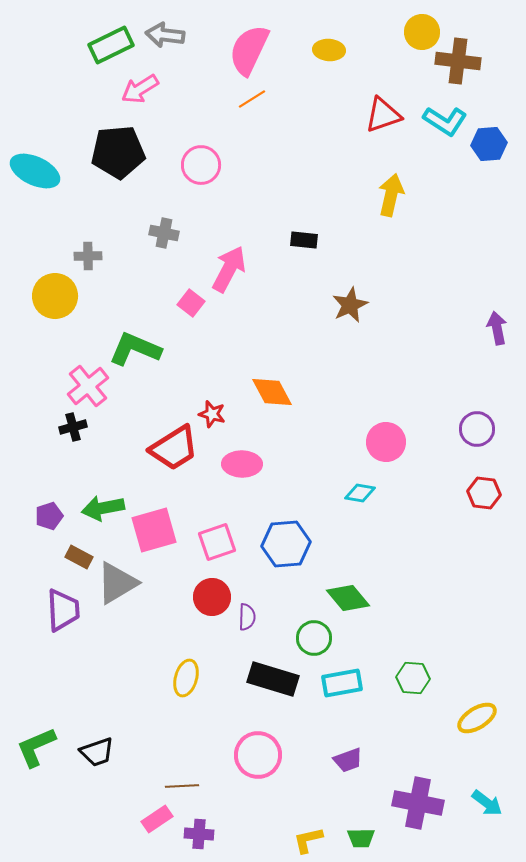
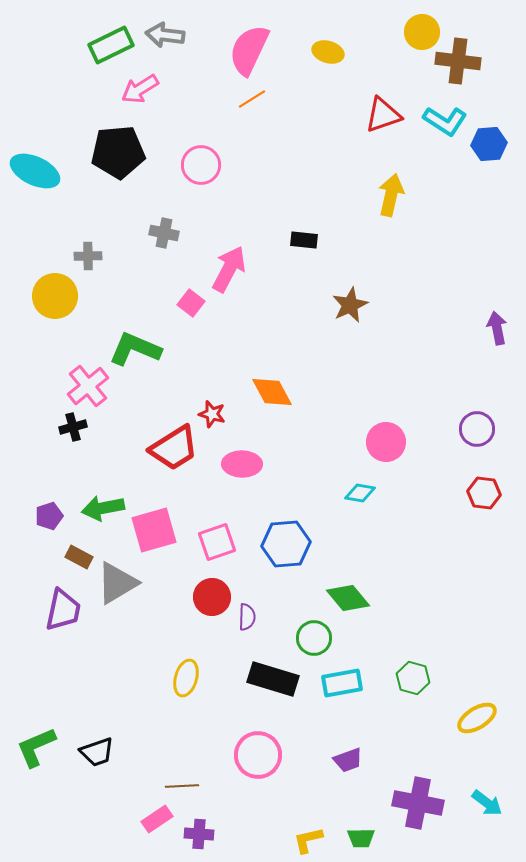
yellow ellipse at (329, 50): moved 1 px left, 2 px down; rotated 12 degrees clockwise
purple trapezoid at (63, 610): rotated 15 degrees clockwise
green hexagon at (413, 678): rotated 12 degrees clockwise
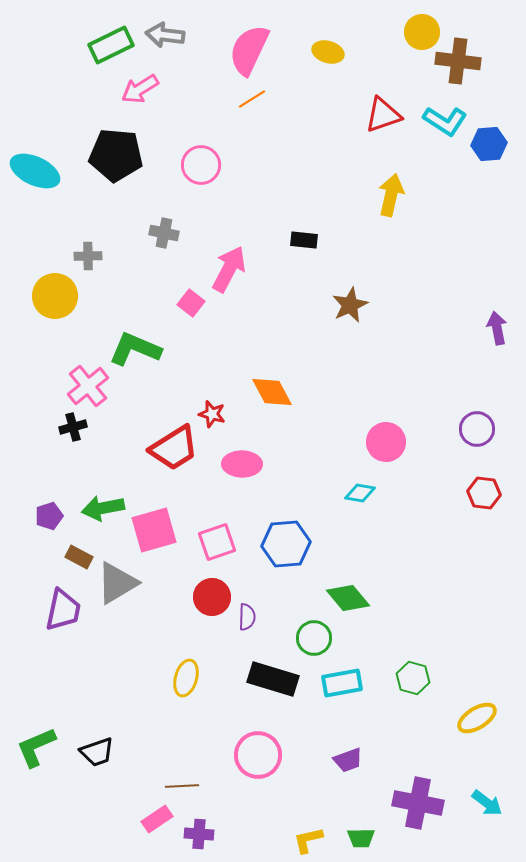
black pentagon at (118, 152): moved 2 px left, 3 px down; rotated 10 degrees clockwise
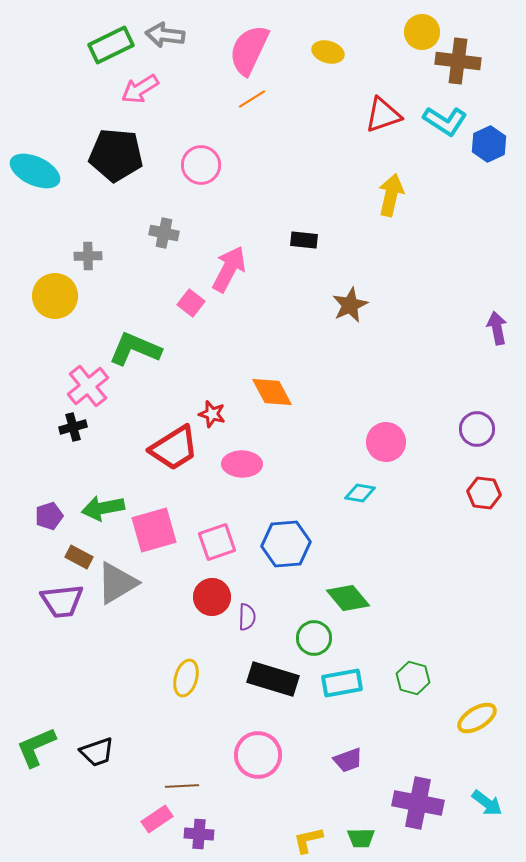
blue hexagon at (489, 144): rotated 20 degrees counterclockwise
purple trapezoid at (63, 610): moved 1 px left, 9 px up; rotated 72 degrees clockwise
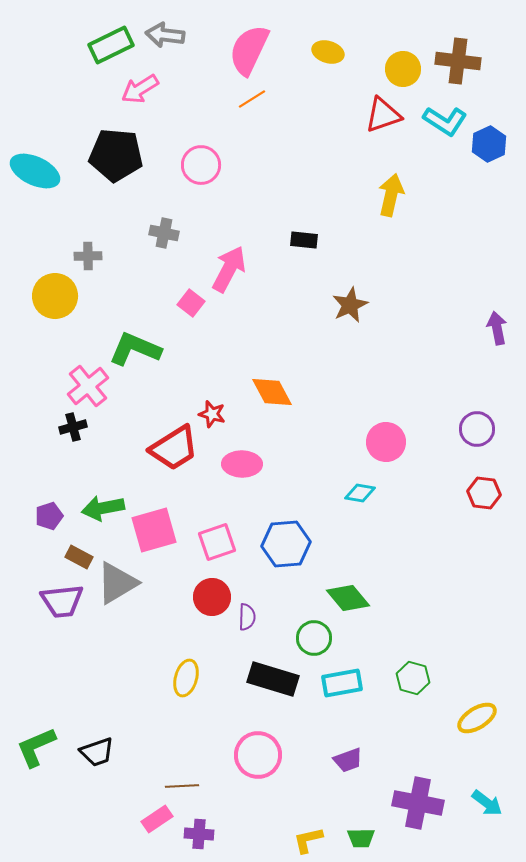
yellow circle at (422, 32): moved 19 px left, 37 px down
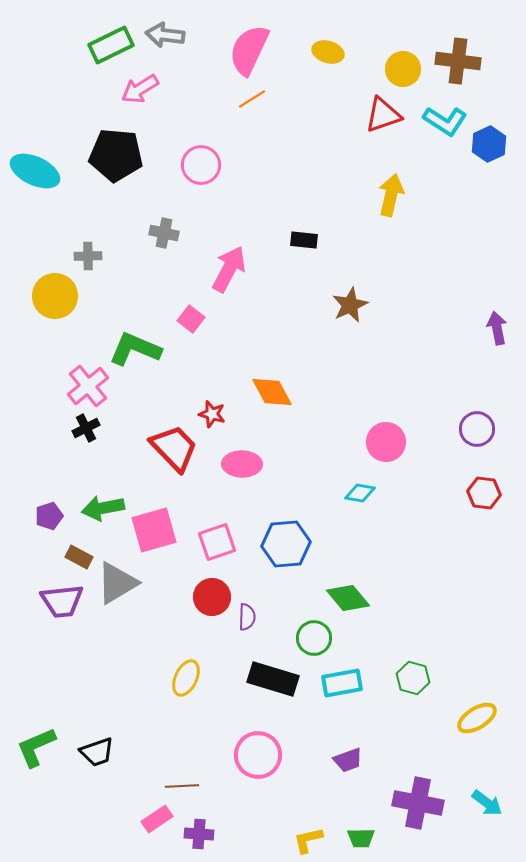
pink square at (191, 303): moved 16 px down
black cross at (73, 427): moved 13 px right, 1 px down; rotated 12 degrees counterclockwise
red trapezoid at (174, 448): rotated 102 degrees counterclockwise
yellow ellipse at (186, 678): rotated 9 degrees clockwise
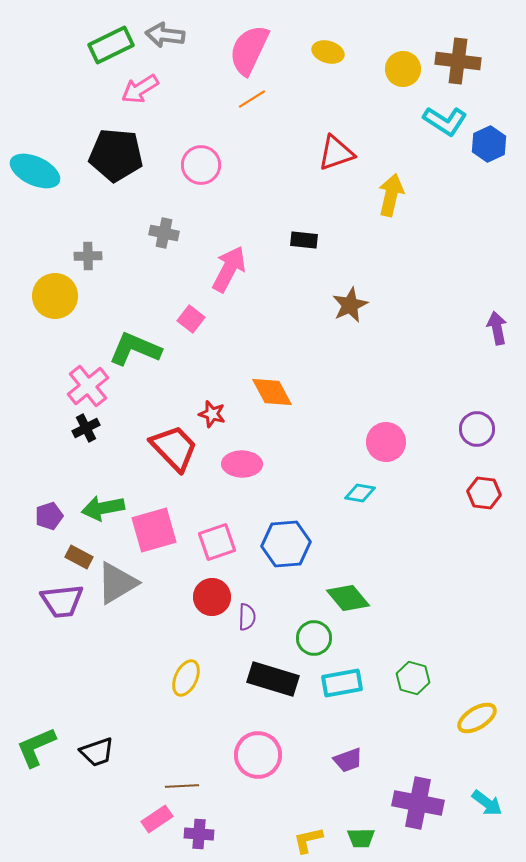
red triangle at (383, 115): moved 47 px left, 38 px down
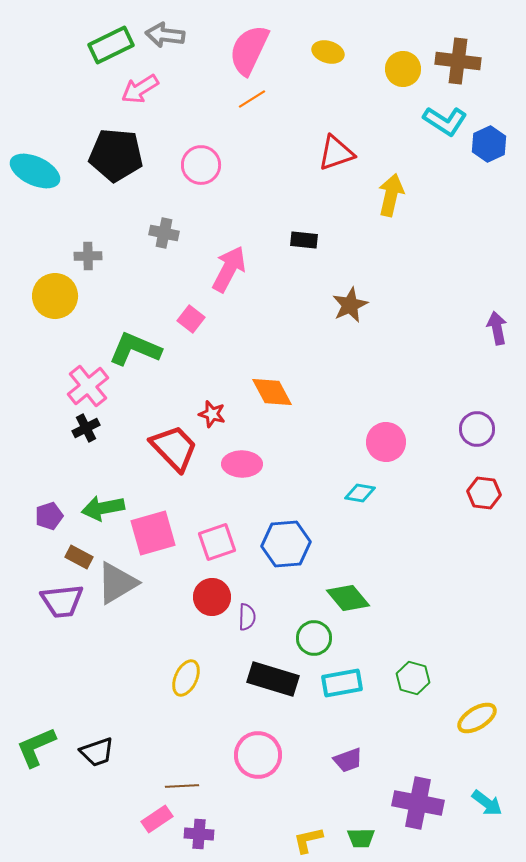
pink square at (154, 530): moved 1 px left, 3 px down
